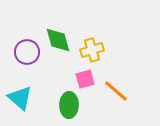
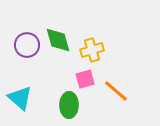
purple circle: moved 7 px up
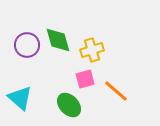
green ellipse: rotated 45 degrees counterclockwise
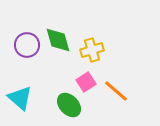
pink square: moved 1 px right, 3 px down; rotated 18 degrees counterclockwise
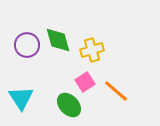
pink square: moved 1 px left
cyan triangle: moved 1 px right; rotated 16 degrees clockwise
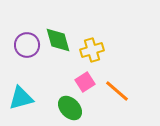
orange line: moved 1 px right
cyan triangle: rotated 48 degrees clockwise
green ellipse: moved 1 px right, 3 px down
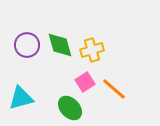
green diamond: moved 2 px right, 5 px down
orange line: moved 3 px left, 2 px up
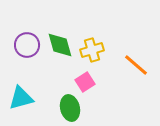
orange line: moved 22 px right, 24 px up
green ellipse: rotated 30 degrees clockwise
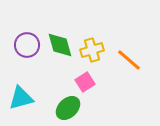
orange line: moved 7 px left, 5 px up
green ellipse: moved 2 px left; rotated 60 degrees clockwise
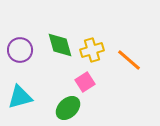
purple circle: moved 7 px left, 5 px down
cyan triangle: moved 1 px left, 1 px up
